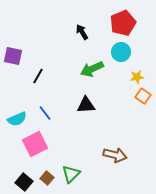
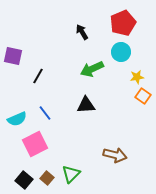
black square: moved 2 px up
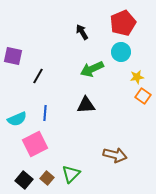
blue line: rotated 42 degrees clockwise
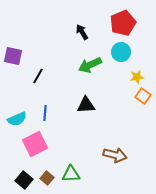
green arrow: moved 2 px left, 4 px up
green triangle: rotated 42 degrees clockwise
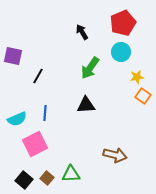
green arrow: moved 3 px down; rotated 30 degrees counterclockwise
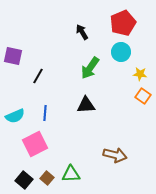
yellow star: moved 3 px right, 3 px up; rotated 16 degrees clockwise
cyan semicircle: moved 2 px left, 3 px up
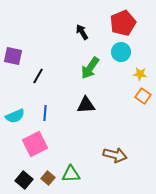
brown square: moved 1 px right
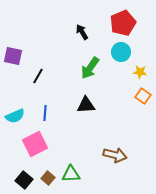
yellow star: moved 2 px up
